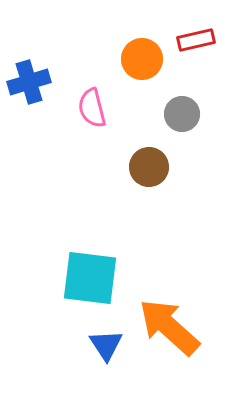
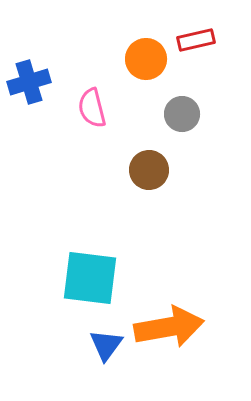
orange circle: moved 4 px right
brown circle: moved 3 px down
orange arrow: rotated 128 degrees clockwise
blue triangle: rotated 9 degrees clockwise
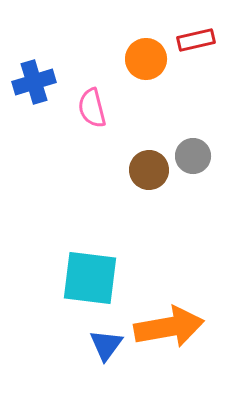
blue cross: moved 5 px right
gray circle: moved 11 px right, 42 px down
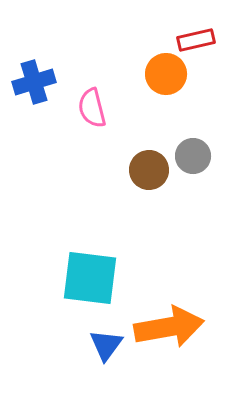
orange circle: moved 20 px right, 15 px down
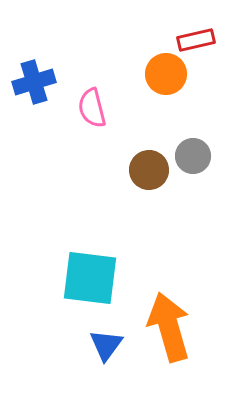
orange arrow: rotated 96 degrees counterclockwise
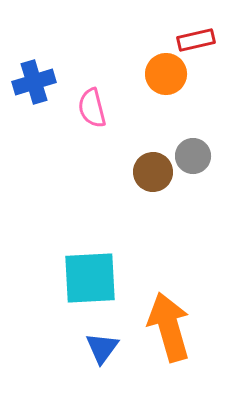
brown circle: moved 4 px right, 2 px down
cyan square: rotated 10 degrees counterclockwise
blue triangle: moved 4 px left, 3 px down
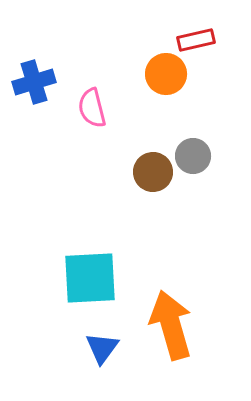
orange arrow: moved 2 px right, 2 px up
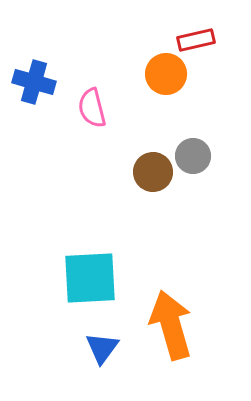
blue cross: rotated 33 degrees clockwise
